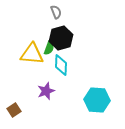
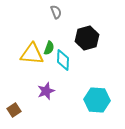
black hexagon: moved 26 px right
cyan diamond: moved 2 px right, 5 px up
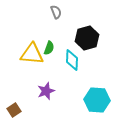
cyan diamond: moved 9 px right
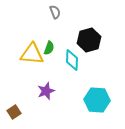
gray semicircle: moved 1 px left
black hexagon: moved 2 px right, 2 px down
brown square: moved 2 px down
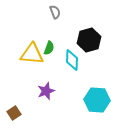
brown square: moved 1 px down
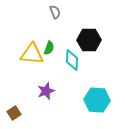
black hexagon: rotated 15 degrees clockwise
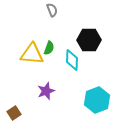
gray semicircle: moved 3 px left, 2 px up
cyan hexagon: rotated 25 degrees counterclockwise
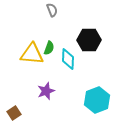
cyan diamond: moved 4 px left, 1 px up
